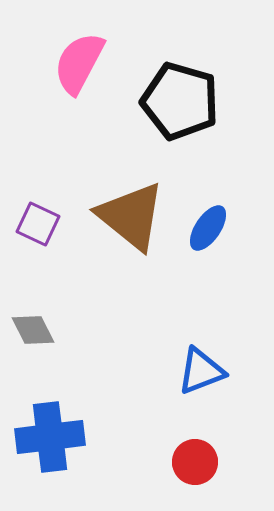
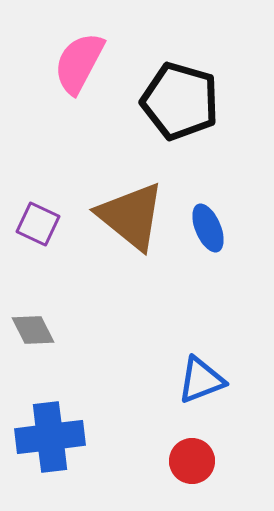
blue ellipse: rotated 57 degrees counterclockwise
blue triangle: moved 9 px down
red circle: moved 3 px left, 1 px up
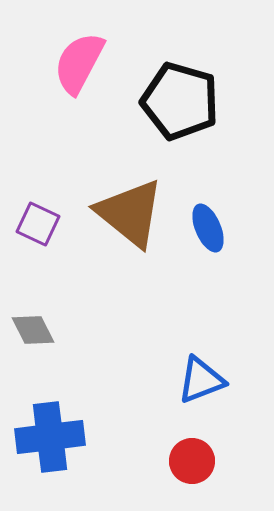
brown triangle: moved 1 px left, 3 px up
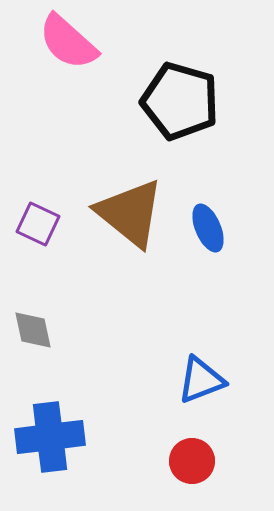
pink semicircle: moved 11 px left, 21 px up; rotated 76 degrees counterclockwise
gray diamond: rotated 15 degrees clockwise
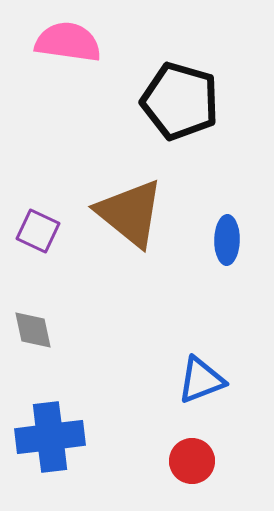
pink semicircle: rotated 146 degrees clockwise
purple square: moved 7 px down
blue ellipse: moved 19 px right, 12 px down; rotated 24 degrees clockwise
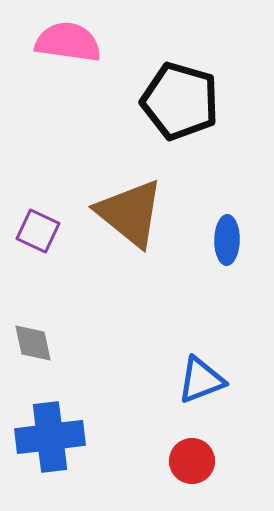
gray diamond: moved 13 px down
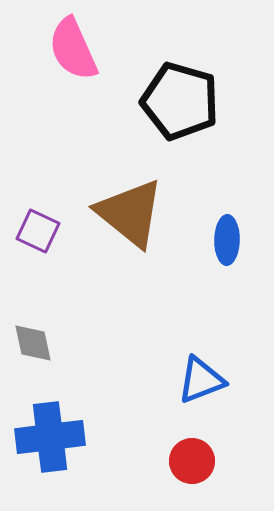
pink semicircle: moved 5 px right, 7 px down; rotated 122 degrees counterclockwise
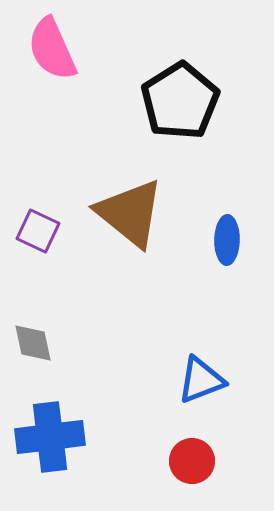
pink semicircle: moved 21 px left
black pentagon: rotated 24 degrees clockwise
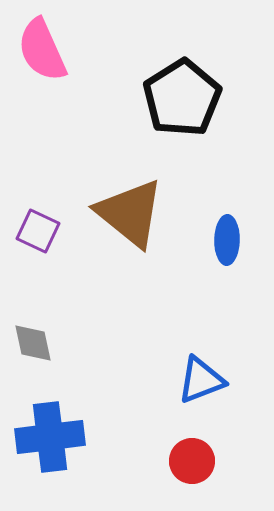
pink semicircle: moved 10 px left, 1 px down
black pentagon: moved 2 px right, 3 px up
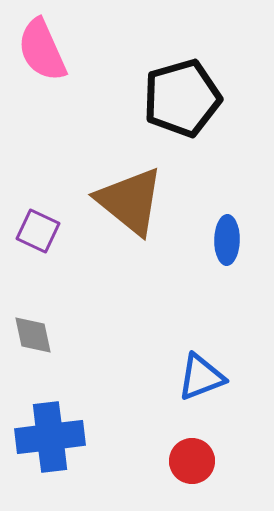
black pentagon: rotated 16 degrees clockwise
brown triangle: moved 12 px up
gray diamond: moved 8 px up
blue triangle: moved 3 px up
